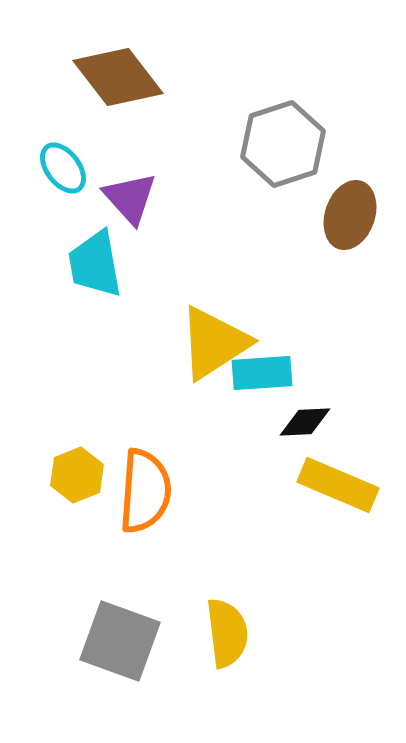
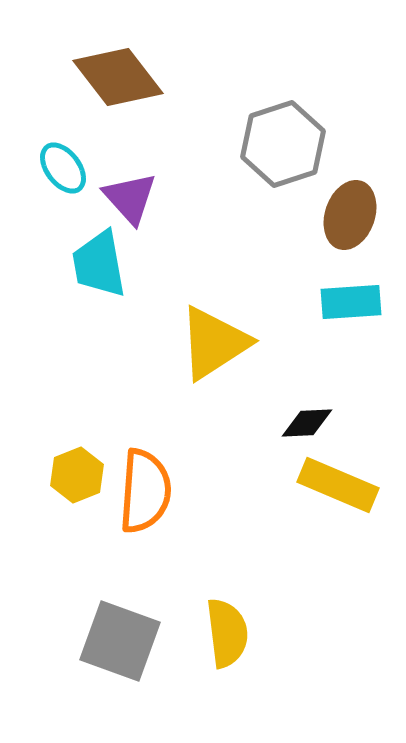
cyan trapezoid: moved 4 px right
cyan rectangle: moved 89 px right, 71 px up
black diamond: moved 2 px right, 1 px down
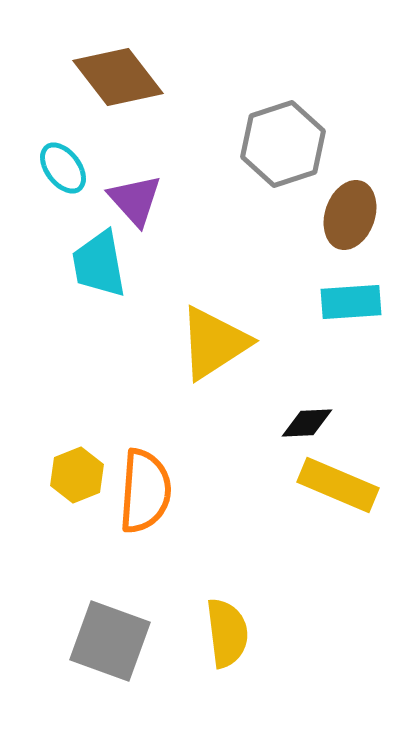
purple triangle: moved 5 px right, 2 px down
gray square: moved 10 px left
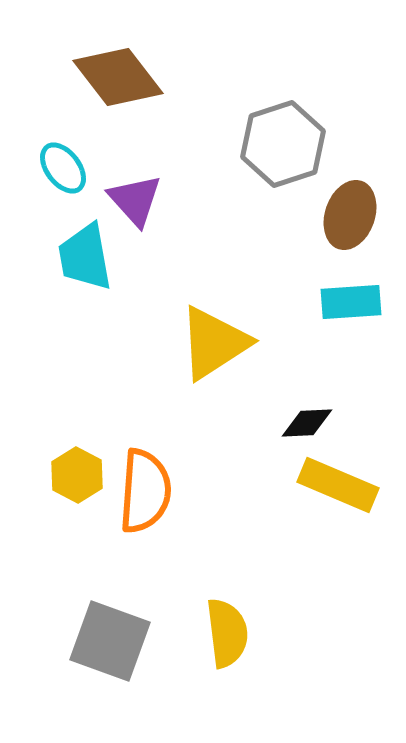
cyan trapezoid: moved 14 px left, 7 px up
yellow hexagon: rotated 10 degrees counterclockwise
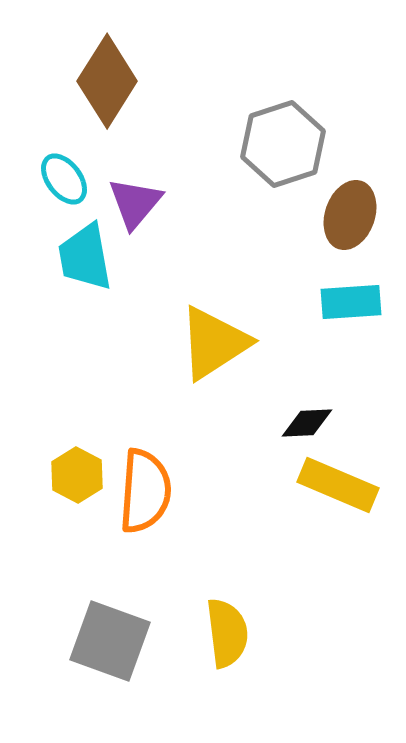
brown diamond: moved 11 px left, 4 px down; rotated 70 degrees clockwise
cyan ellipse: moved 1 px right, 11 px down
purple triangle: moved 3 px down; rotated 22 degrees clockwise
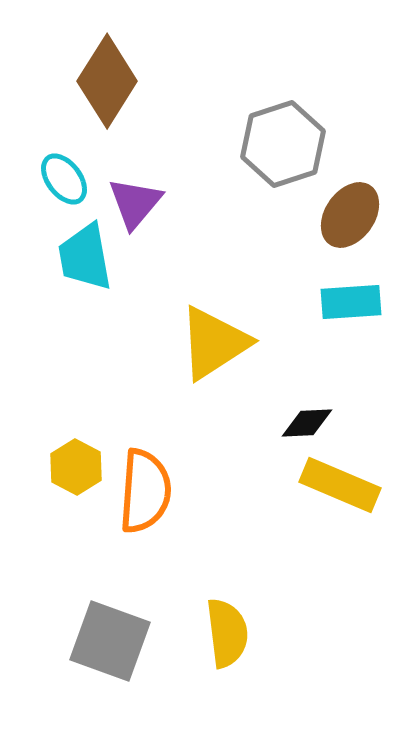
brown ellipse: rotated 16 degrees clockwise
yellow hexagon: moved 1 px left, 8 px up
yellow rectangle: moved 2 px right
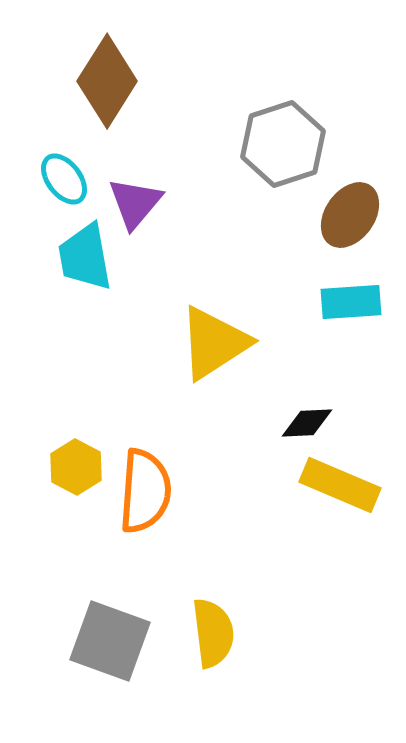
yellow semicircle: moved 14 px left
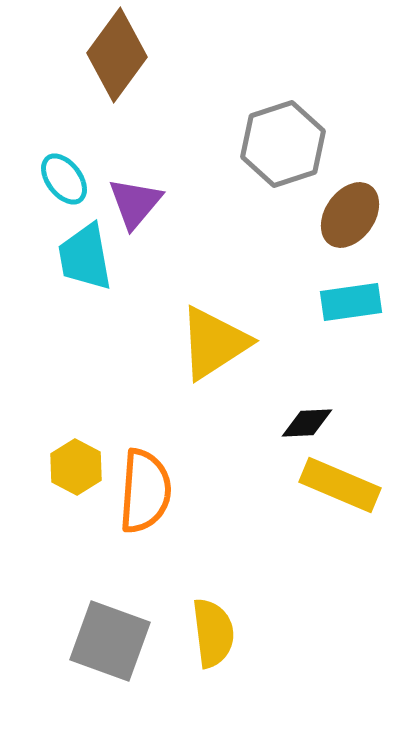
brown diamond: moved 10 px right, 26 px up; rotated 4 degrees clockwise
cyan rectangle: rotated 4 degrees counterclockwise
